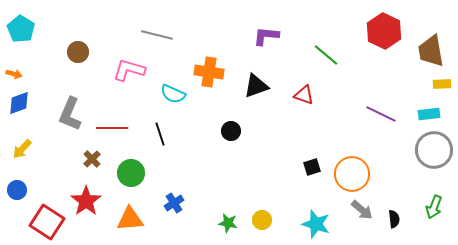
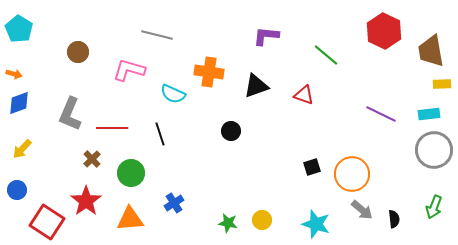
cyan pentagon: moved 2 px left
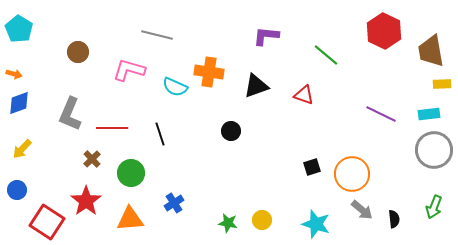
cyan semicircle: moved 2 px right, 7 px up
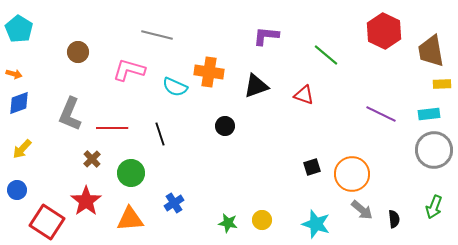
black circle: moved 6 px left, 5 px up
